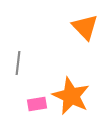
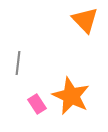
orange triangle: moved 7 px up
pink rectangle: rotated 66 degrees clockwise
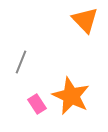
gray line: moved 3 px right, 1 px up; rotated 15 degrees clockwise
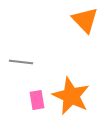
gray line: rotated 75 degrees clockwise
pink rectangle: moved 4 px up; rotated 24 degrees clockwise
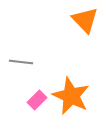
pink rectangle: rotated 54 degrees clockwise
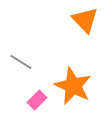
gray line: rotated 25 degrees clockwise
orange star: moved 2 px right, 10 px up
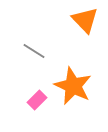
gray line: moved 13 px right, 11 px up
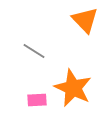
orange star: moved 2 px down
pink rectangle: rotated 42 degrees clockwise
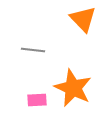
orange triangle: moved 2 px left, 1 px up
gray line: moved 1 px left, 1 px up; rotated 25 degrees counterclockwise
